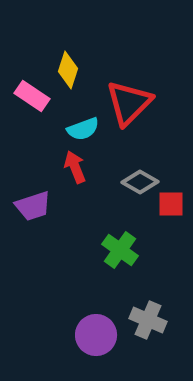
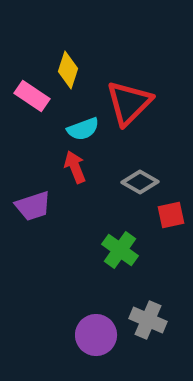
red square: moved 11 px down; rotated 12 degrees counterclockwise
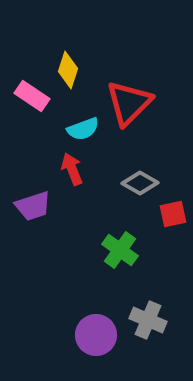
red arrow: moved 3 px left, 2 px down
gray diamond: moved 1 px down
red square: moved 2 px right, 1 px up
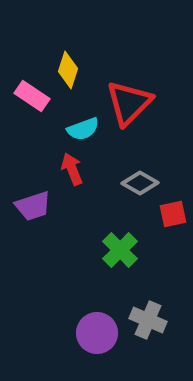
green cross: rotated 9 degrees clockwise
purple circle: moved 1 px right, 2 px up
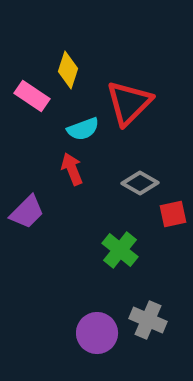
purple trapezoid: moved 6 px left, 6 px down; rotated 27 degrees counterclockwise
green cross: rotated 6 degrees counterclockwise
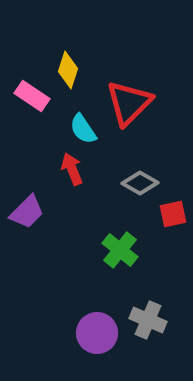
cyan semicircle: rotated 76 degrees clockwise
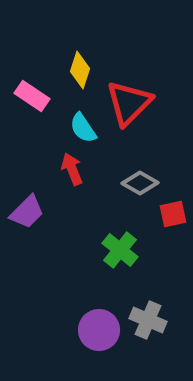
yellow diamond: moved 12 px right
cyan semicircle: moved 1 px up
purple circle: moved 2 px right, 3 px up
